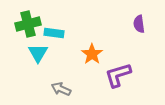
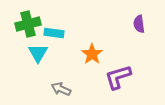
purple L-shape: moved 2 px down
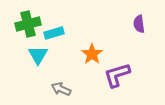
cyan rectangle: rotated 24 degrees counterclockwise
cyan triangle: moved 2 px down
purple L-shape: moved 1 px left, 2 px up
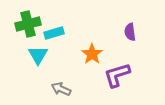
purple semicircle: moved 9 px left, 8 px down
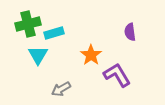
orange star: moved 1 px left, 1 px down
purple L-shape: rotated 76 degrees clockwise
gray arrow: rotated 54 degrees counterclockwise
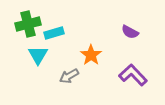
purple semicircle: rotated 54 degrees counterclockwise
purple L-shape: moved 16 px right; rotated 12 degrees counterclockwise
gray arrow: moved 8 px right, 13 px up
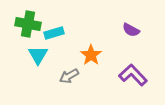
green cross: rotated 25 degrees clockwise
purple semicircle: moved 1 px right, 2 px up
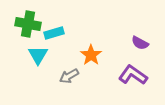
purple semicircle: moved 9 px right, 13 px down
purple L-shape: rotated 12 degrees counterclockwise
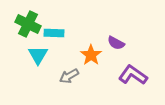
green cross: rotated 15 degrees clockwise
cyan rectangle: rotated 18 degrees clockwise
purple semicircle: moved 24 px left
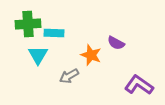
green cross: rotated 30 degrees counterclockwise
orange star: rotated 15 degrees counterclockwise
purple L-shape: moved 6 px right, 10 px down
